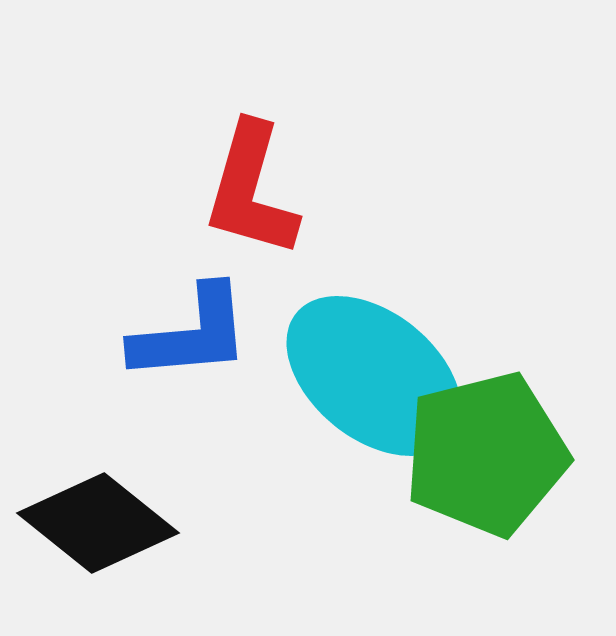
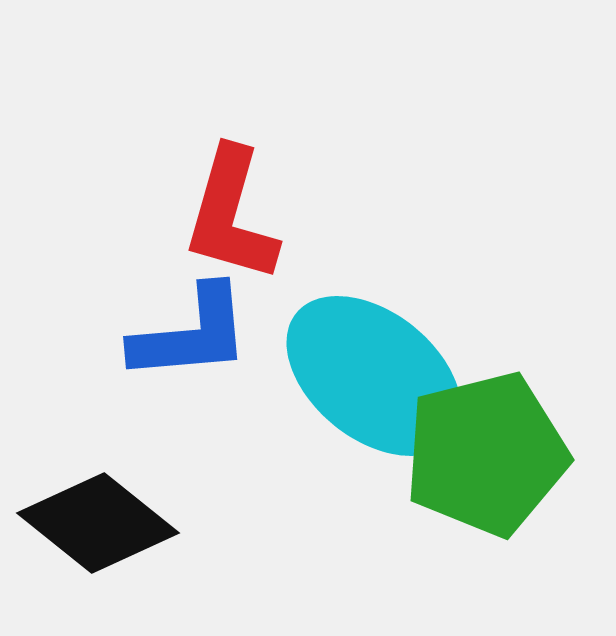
red L-shape: moved 20 px left, 25 px down
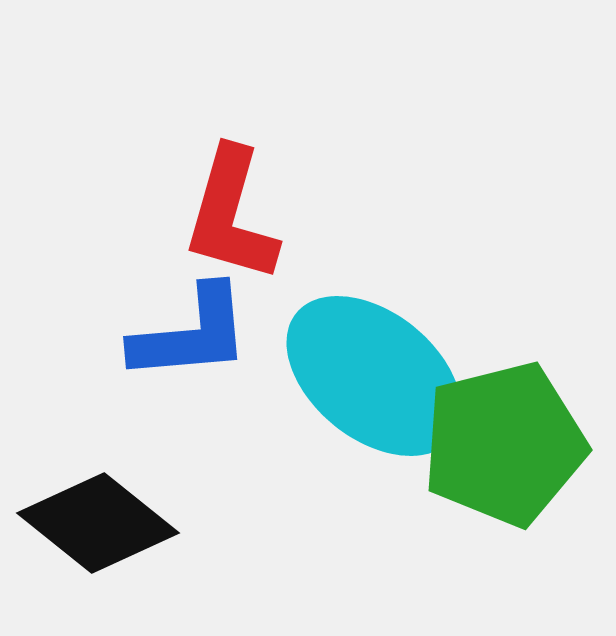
green pentagon: moved 18 px right, 10 px up
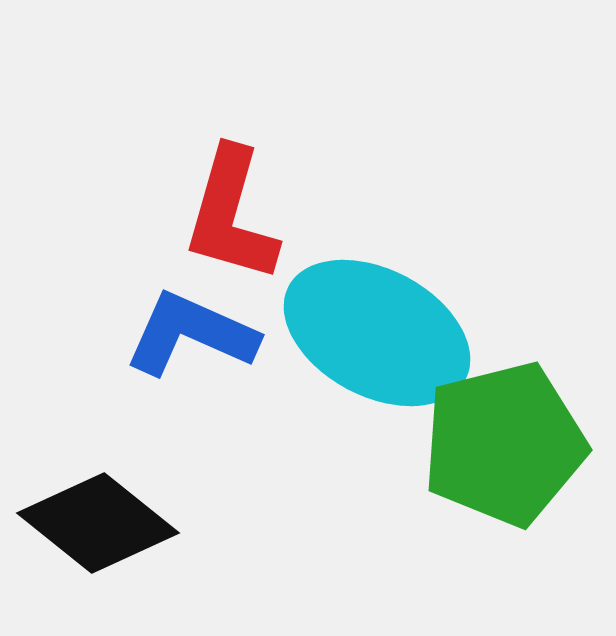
blue L-shape: rotated 151 degrees counterclockwise
cyan ellipse: moved 3 px right, 43 px up; rotated 11 degrees counterclockwise
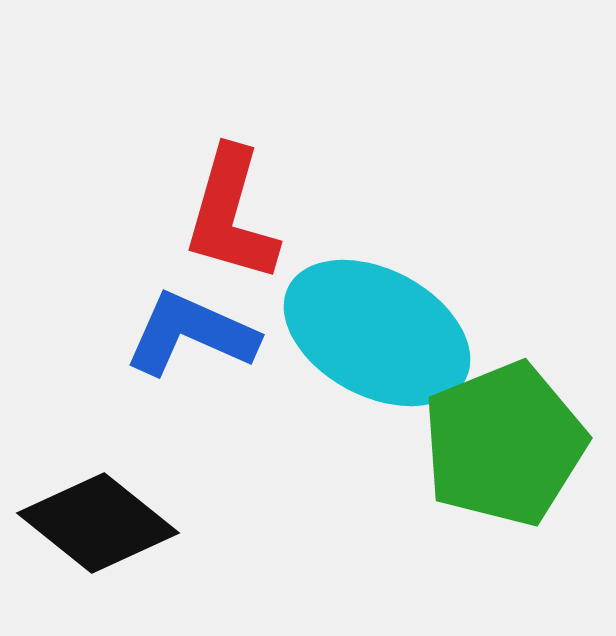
green pentagon: rotated 8 degrees counterclockwise
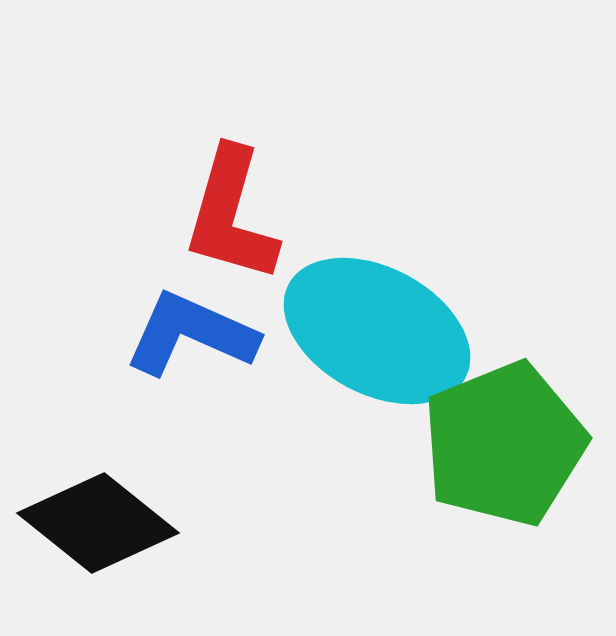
cyan ellipse: moved 2 px up
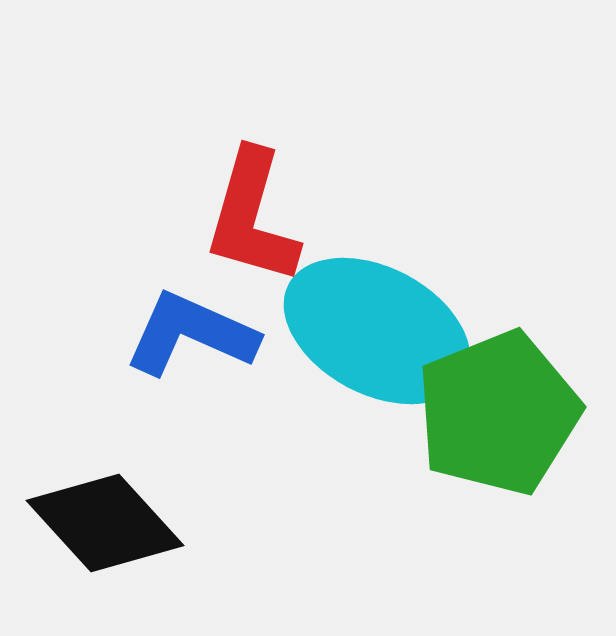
red L-shape: moved 21 px right, 2 px down
green pentagon: moved 6 px left, 31 px up
black diamond: moved 7 px right; rotated 9 degrees clockwise
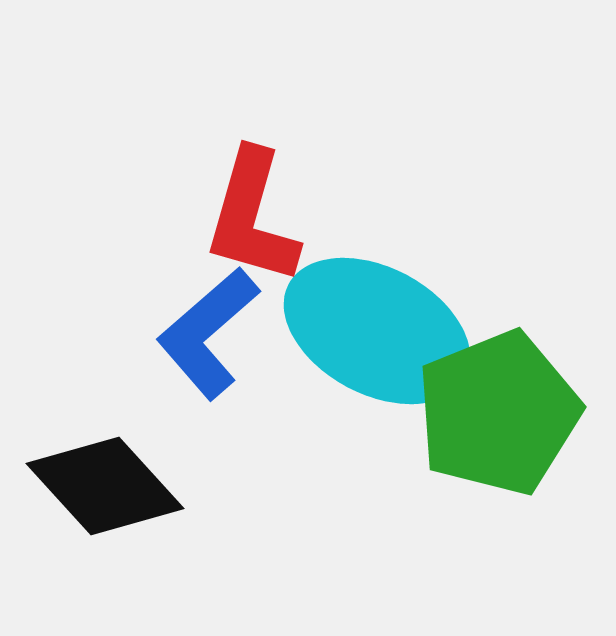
blue L-shape: moved 17 px right, 1 px up; rotated 65 degrees counterclockwise
black diamond: moved 37 px up
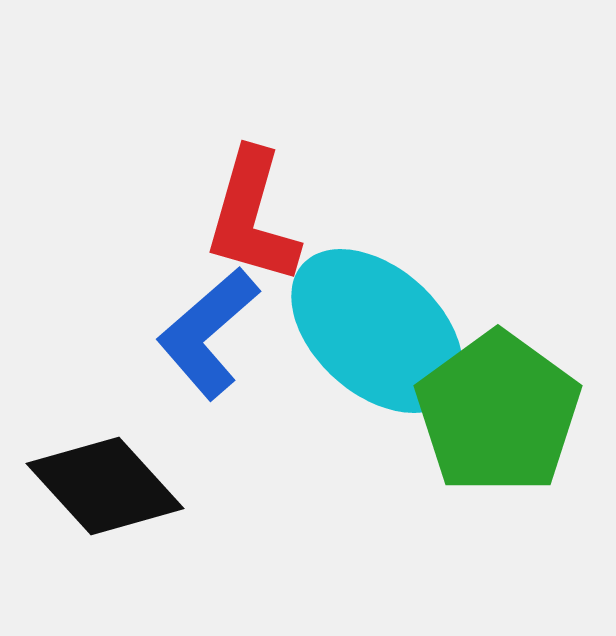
cyan ellipse: rotated 14 degrees clockwise
green pentagon: rotated 14 degrees counterclockwise
